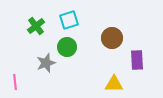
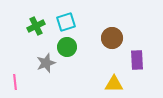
cyan square: moved 3 px left, 2 px down
green cross: rotated 12 degrees clockwise
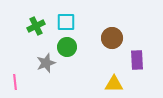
cyan square: rotated 18 degrees clockwise
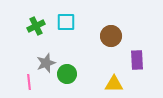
brown circle: moved 1 px left, 2 px up
green circle: moved 27 px down
pink line: moved 14 px right
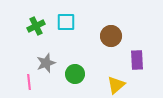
green circle: moved 8 px right
yellow triangle: moved 2 px right, 1 px down; rotated 42 degrees counterclockwise
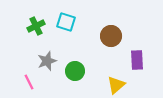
cyan square: rotated 18 degrees clockwise
gray star: moved 1 px right, 2 px up
green circle: moved 3 px up
pink line: rotated 21 degrees counterclockwise
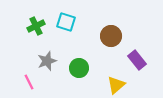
purple rectangle: rotated 36 degrees counterclockwise
green circle: moved 4 px right, 3 px up
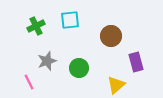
cyan square: moved 4 px right, 2 px up; rotated 24 degrees counterclockwise
purple rectangle: moved 1 px left, 2 px down; rotated 24 degrees clockwise
